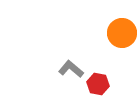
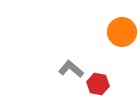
orange circle: moved 1 px up
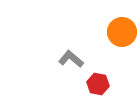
gray L-shape: moved 10 px up
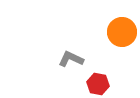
gray L-shape: rotated 15 degrees counterclockwise
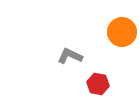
gray L-shape: moved 1 px left, 3 px up
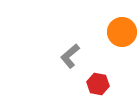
gray L-shape: rotated 65 degrees counterclockwise
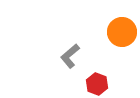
red hexagon: moved 1 px left; rotated 10 degrees clockwise
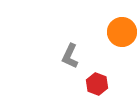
gray L-shape: rotated 25 degrees counterclockwise
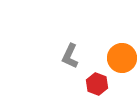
orange circle: moved 26 px down
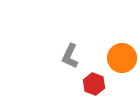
red hexagon: moved 3 px left
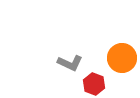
gray L-shape: moved 7 px down; rotated 90 degrees counterclockwise
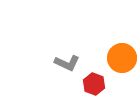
gray L-shape: moved 3 px left
